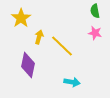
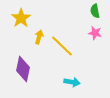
purple diamond: moved 5 px left, 4 px down
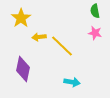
yellow arrow: rotated 112 degrees counterclockwise
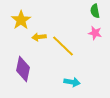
yellow star: moved 2 px down
yellow line: moved 1 px right
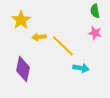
cyan arrow: moved 9 px right, 14 px up
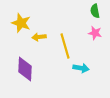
yellow star: moved 3 px down; rotated 18 degrees counterclockwise
yellow line: moved 2 px right; rotated 30 degrees clockwise
purple diamond: moved 2 px right; rotated 10 degrees counterclockwise
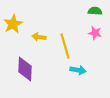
green semicircle: rotated 104 degrees clockwise
yellow star: moved 8 px left, 1 px down; rotated 24 degrees clockwise
yellow arrow: rotated 16 degrees clockwise
cyan arrow: moved 3 px left, 2 px down
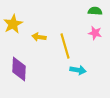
purple diamond: moved 6 px left
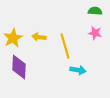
yellow star: moved 14 px down
purple diamond: moved 2 px up
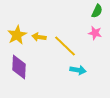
green semicircle: moved 2 px right; rotated 112 degrees clockwise
yellow star: moved 4 px right, 3 px up
yellow line: rotated 30 degrees counterclockwise
